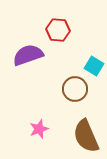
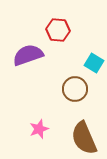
cyan square: moved 3 px up
brown semicircle: moved 2 px left, 2 px down
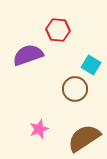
cyan square: moved 3 px left, 2 px down
brown semicircle: rotated 80 degrees clockwise
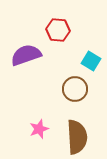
purple semicircle: moved 2 px left
cyan square: moved 4 px up
brown semicircle: moved 7 px left, 1 px up; rotated 120 degrees clockwise
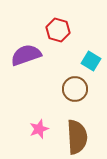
red hexagon: rotated 10 degrees clockwise
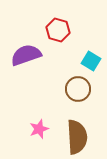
brown circle: moved 3 px right
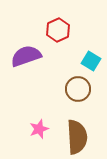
red hexagon: rotated 20 degrees clockwise
purple semicircle: moved 1 px down
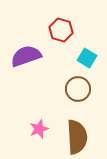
red hexagon: moved 3 px right; rotated 20 degrees counterclockwise
cyan square: moved 4 px left, 3 px up
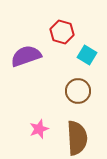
red hexagon: moved 1 px right, 2 px down
cyan square: moved 3 px up
brown circle: moved 2 px down
brown semicircle: moved 1 px down
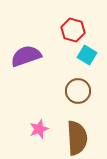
red hexagon: moved 11 px right, 2 px up
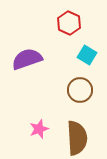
red hexagon: moved 4 px left, 7 px up; rotated 10 degrees clockwise
purple semicircle: moved 1 px right, 3 px down
brown circle: moved 2 px right, 1 px up
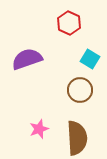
cyan square: moved 3 px right, 4 px down
